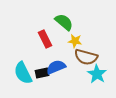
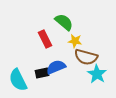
cyan semicircle: moved 5 px left, 7 px down
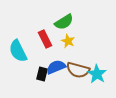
green semicircle: rotated 108 degrees clockwise
yellow star: moved 7 px left; rotated 16 degrees clockwise
brown semicircle: moved 8 px left, 13 px down
black rectangle: moved 1 px down; rotated 64 degrees counterclockwise
cyan semicircle: moved 29 px up
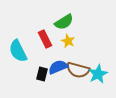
blue semicircle: moved 2 px right
cyan star: moved 1 px right; rotated 12 degrees clockwise
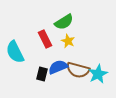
cyan semicircle: moved 3 px left, 1 px down
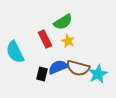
green semicircle: moved 1 px left
brown semicircle: moved 2 px up
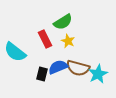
cyan semicircle: rotated 25 degrees counterclockwise
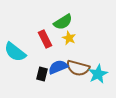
yellow star: moved 1 px right, 3 px up
